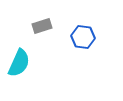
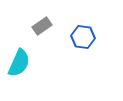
gray rectangle: rotated 18 degrees counterclockwise
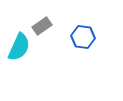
cyan semicircle: moved 16 px up
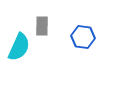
gray rectangle: rotated 54 degrees counterclockwise
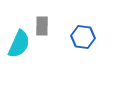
cyan semicircle: moved 3 px up
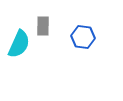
gray rectangle: moved 1 px right
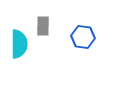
cyan semicircle: rotated 24 degrees counterclockwise
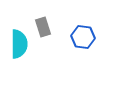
gray rectangle: moved 1 px down; rotated 18 degrees counterclockwise
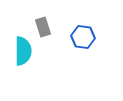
cyan semicircle: moved 4 px right, 7 px down
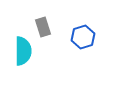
blue hexagon: rotated 25 degrees counterclockwise
